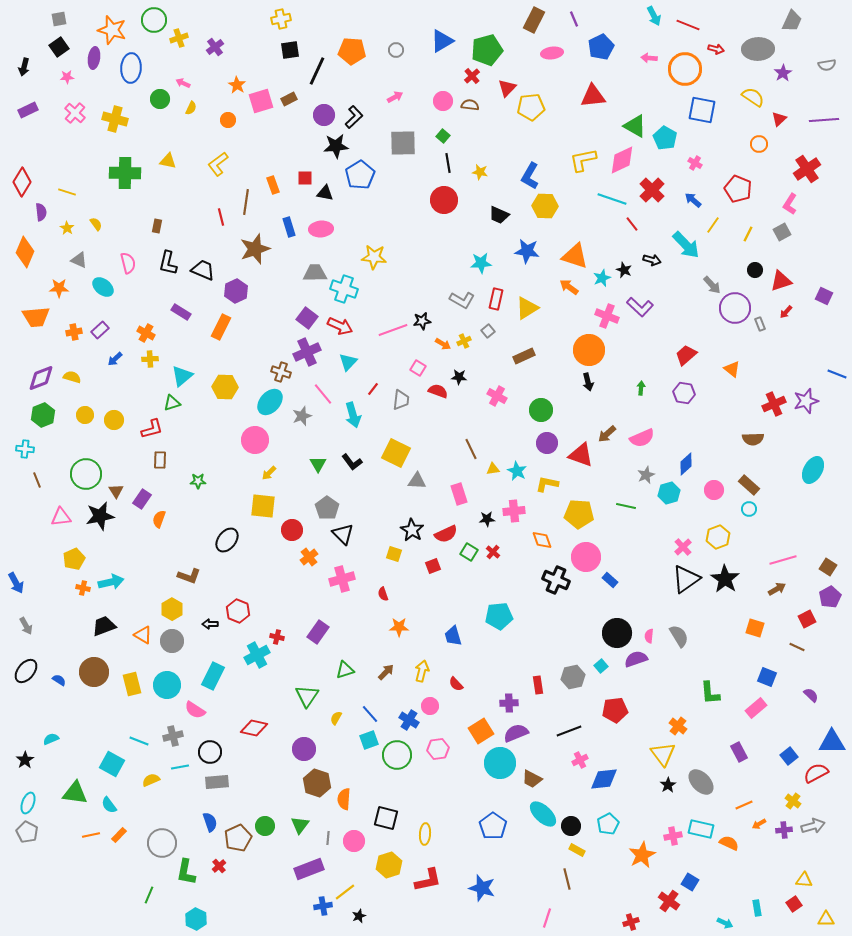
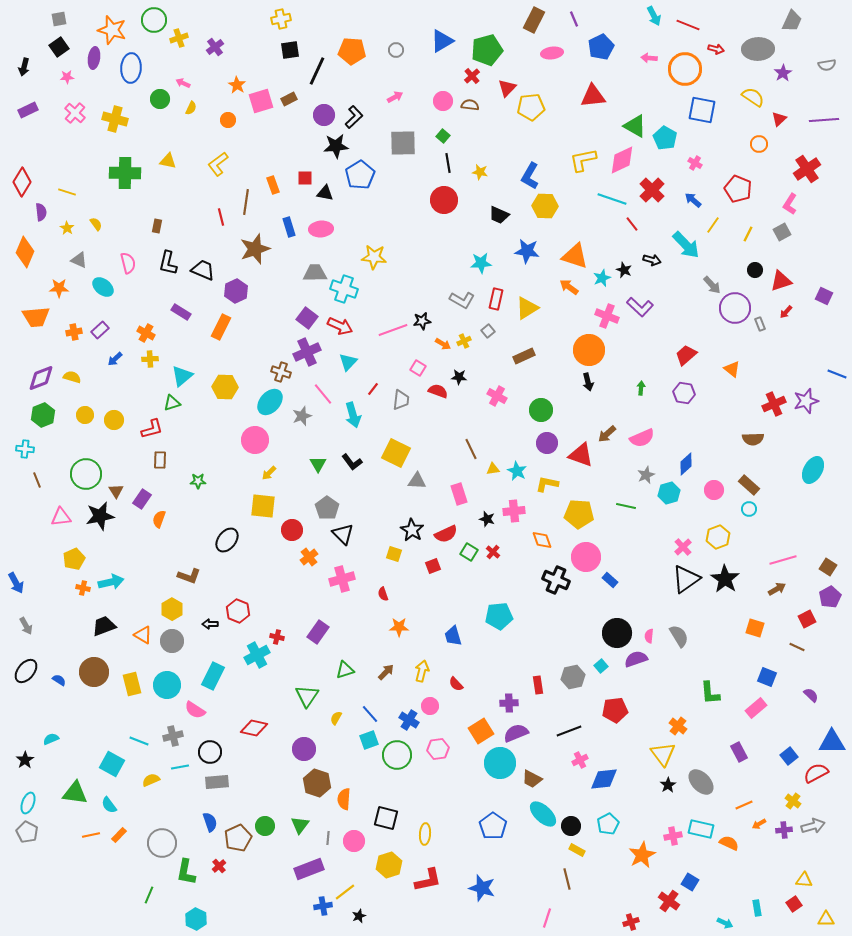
black star at (487, 519): rotated 21 degrees clockwise
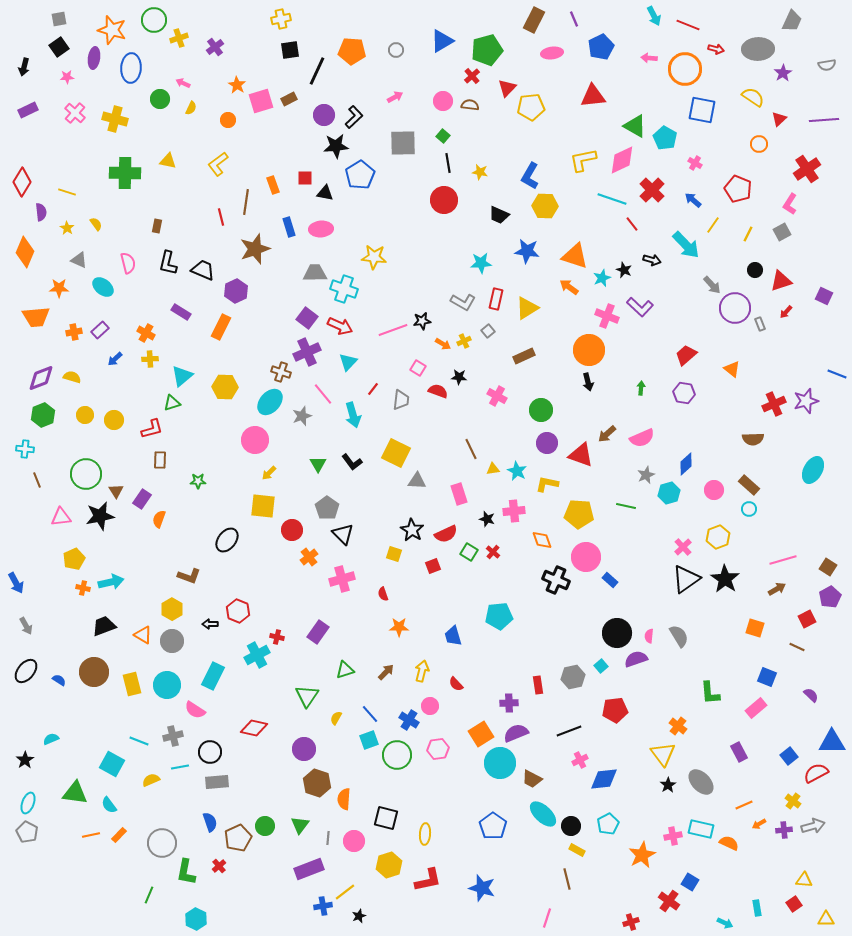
gray L-shape at (462, 300): moved 1 px right, 2 px down
orange square at (481, 731): moved 3 px down
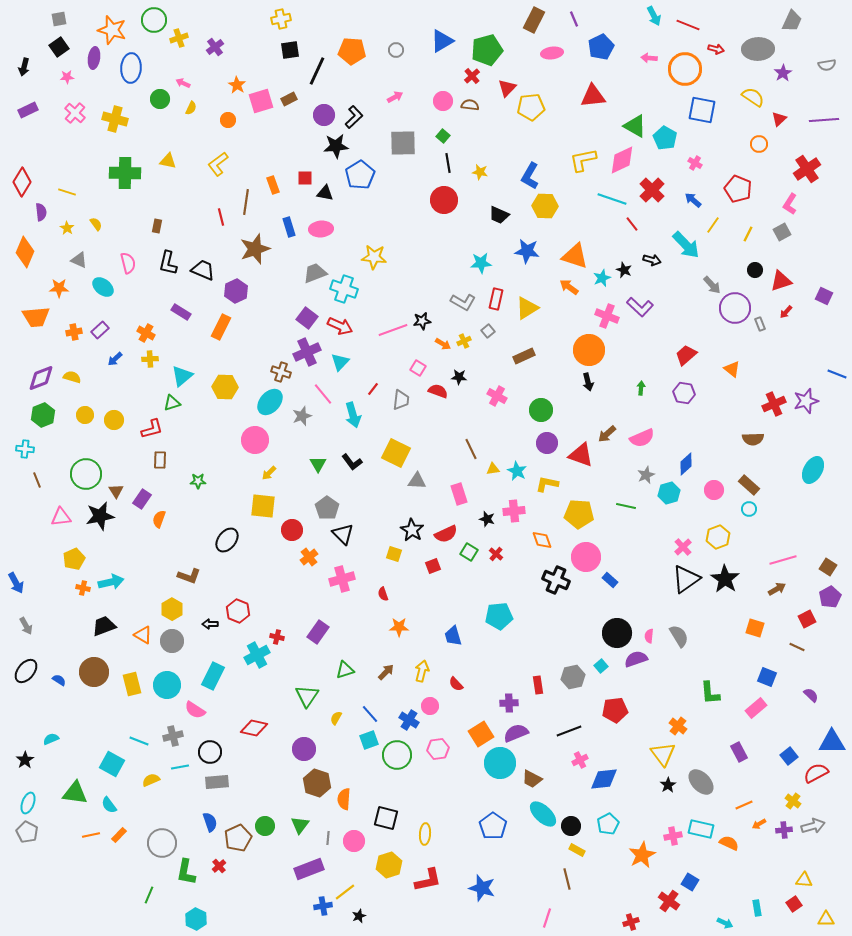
gray trapezoid at (315, 273): rotated 20 degrees counterclockwise
cyan triangle at (348, 362): moved 8 px left
red cross at (493, 552): moved 3 px right, 2 px down
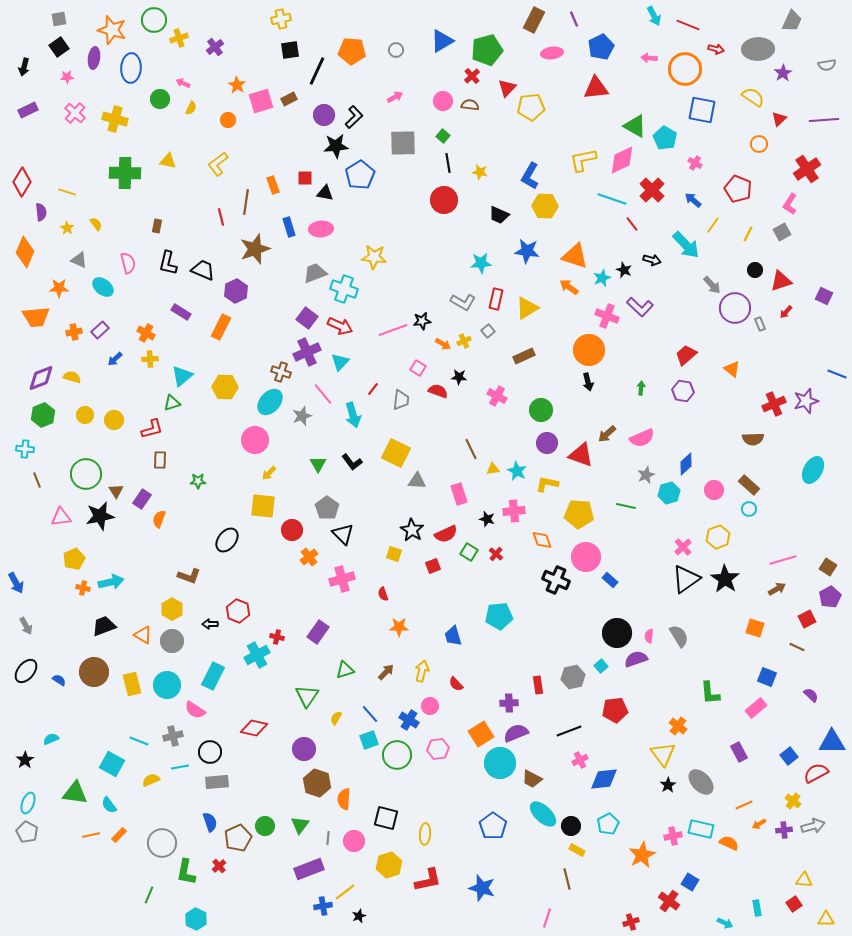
red triangle at (593, 96): moved 3 px right, 8 px up
purple hexagon at (684, 393): moved 1 px left, 2 px up
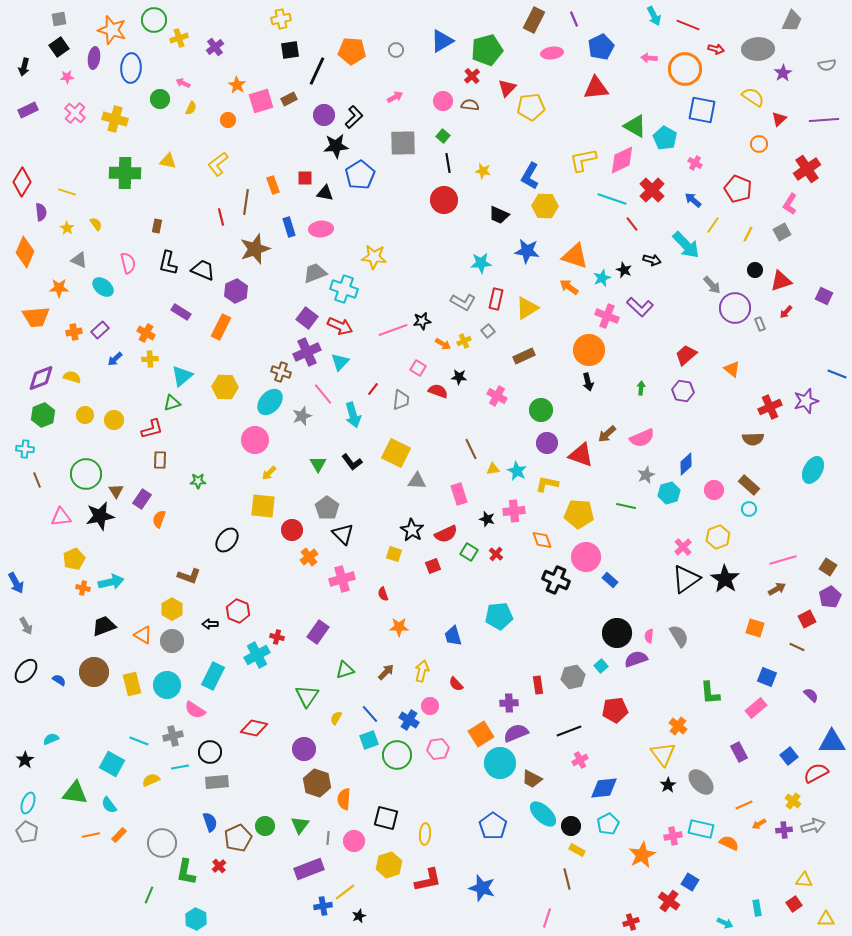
yellow star at (480, 172): moved 3 px right, 1 px up
red cross at (774, 404): moved 4 px left, 3 px down
blue diamond at (604, 779): moved 9 px down
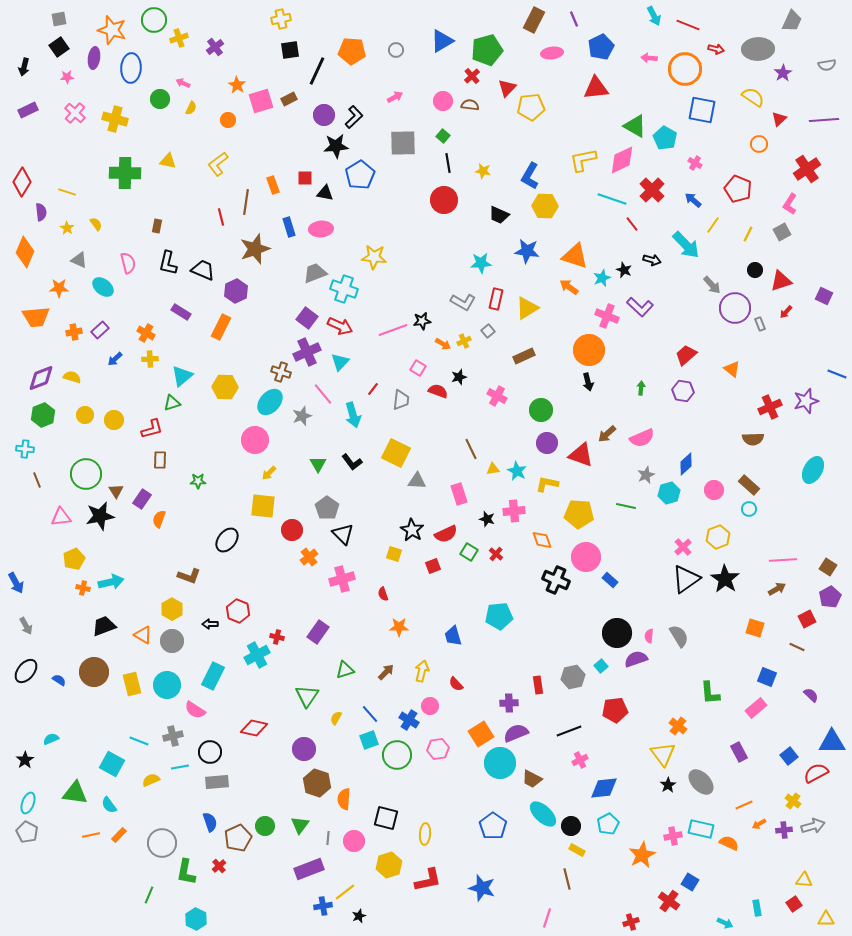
black star at (459, 377): rotated 21 degrees counterclockwise
pink line at (783, 560): rotated 12 degrees clockwise
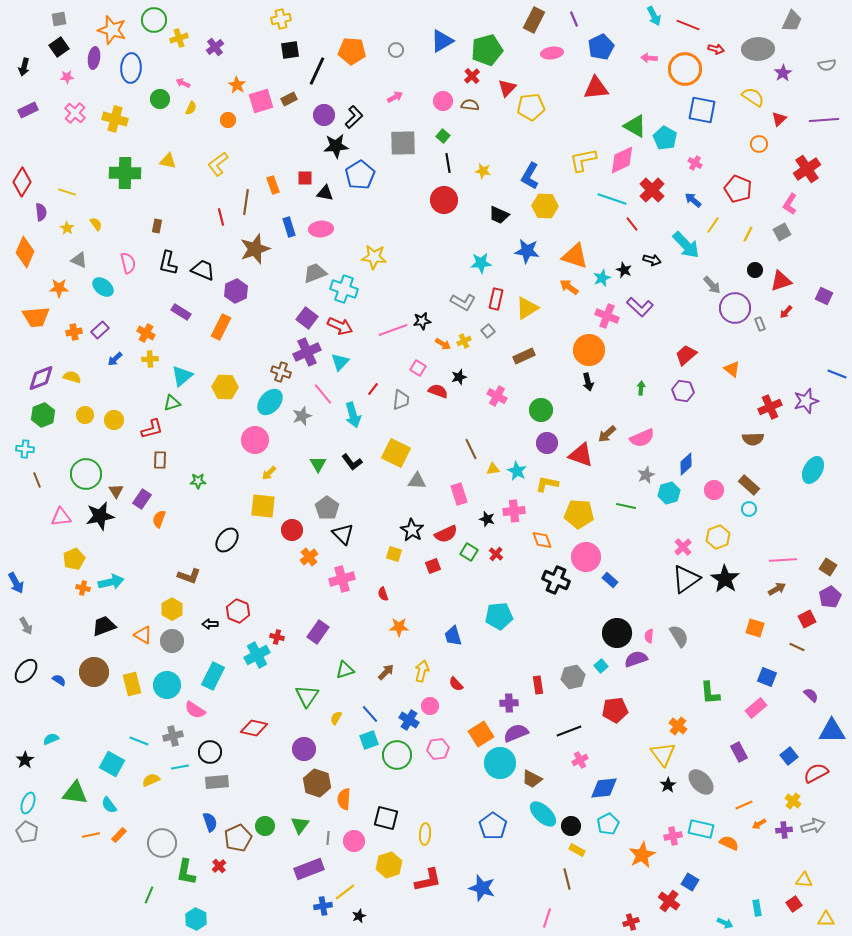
blue triangle at (832, 742): moved 11 px up
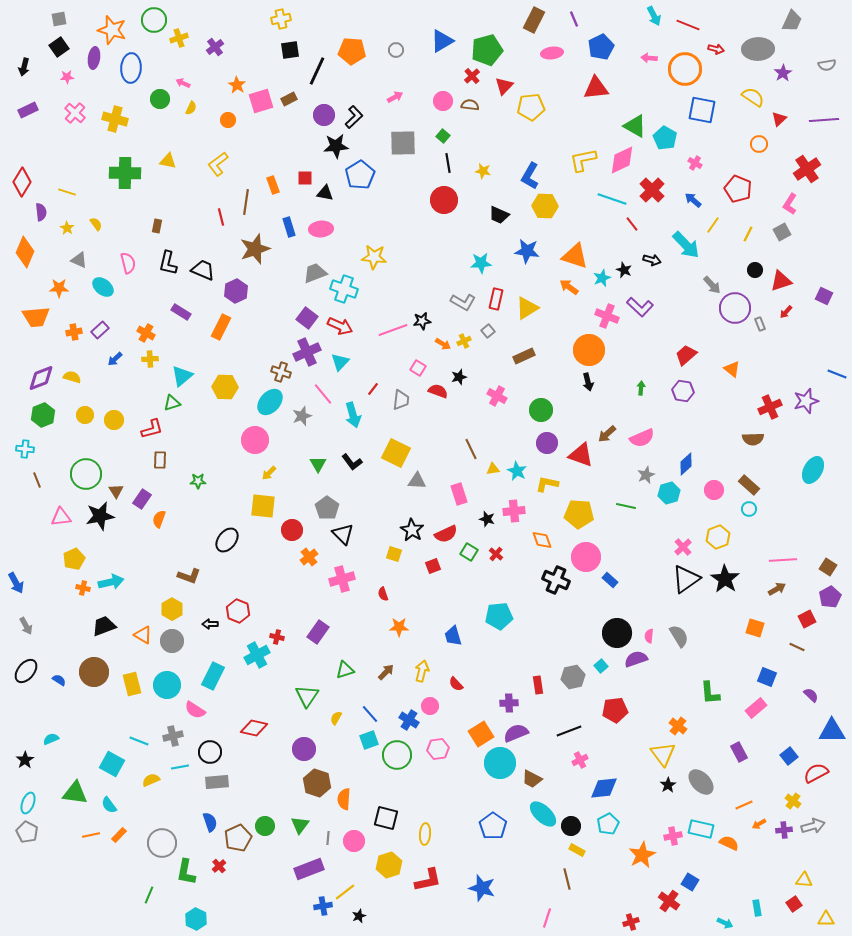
red triangle at (507, 88): moved 3 px left, 2 px up
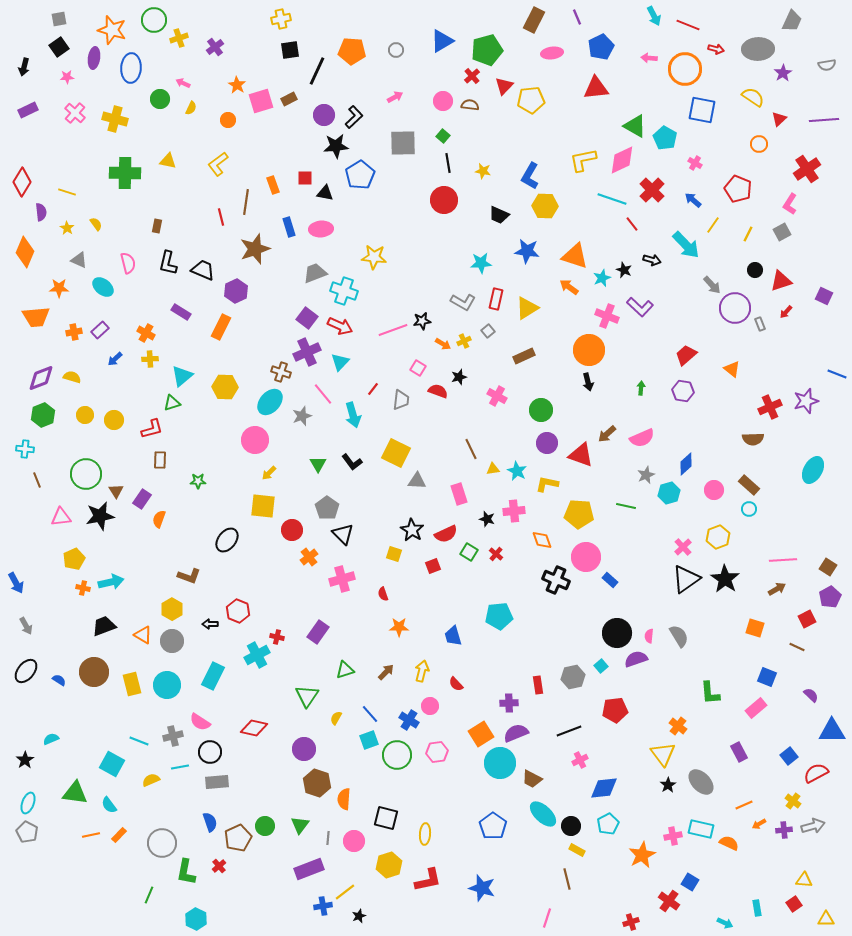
purple line at (574, 19): moved 3 px right, 2 px up
yellow pentagon at (531, 107): moved 7 px up
cyan cross at (344, 289): moved 2 px down
pink semicircle at (195, 710): moved 5 px right, 12 px down
pink hexagon at (438, 749): moved 1 px left, 3 px down
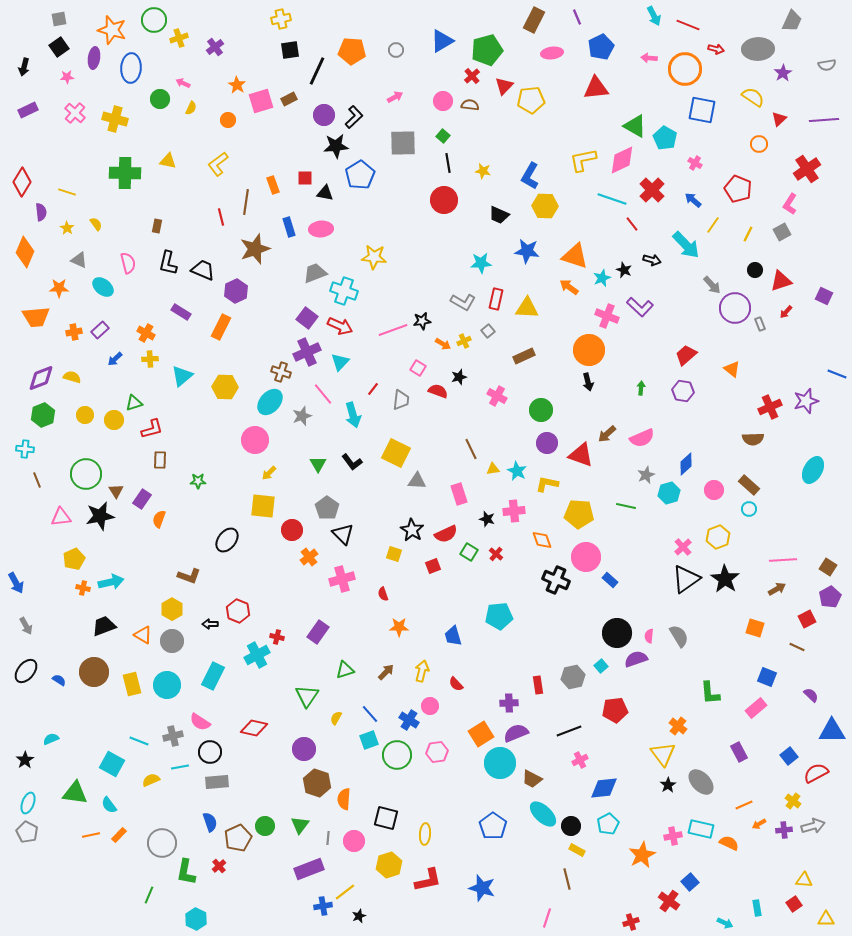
yellow triangle at (527, 308): rotated 35 degrees clockwise
green triangle at (172, 403): moved 38 px left
blue square at (690, 882): rotated 18 degrees clockwise
